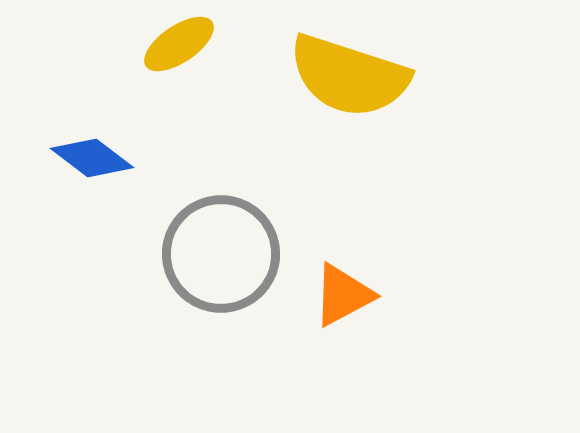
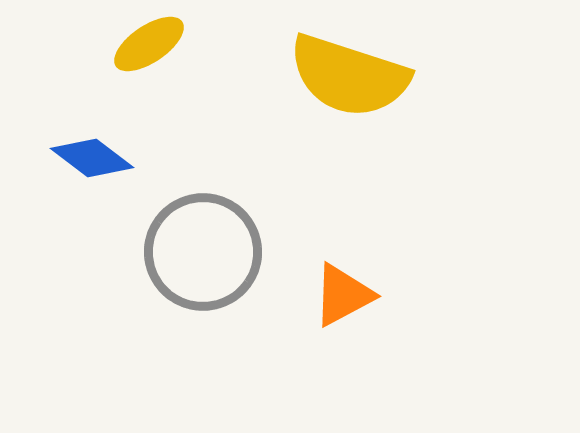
yellow ellipse: moved 30 px left
gray circle: moved 18 px left, 2 px up
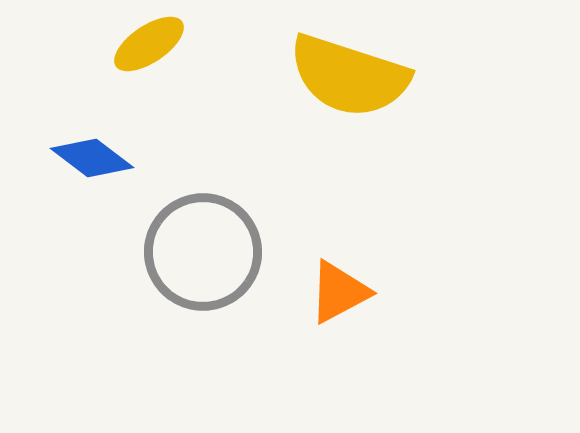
orange triangle: moved 4 px left, 3 px up
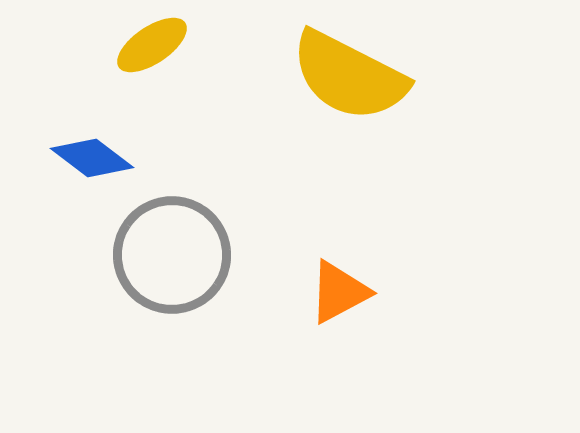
yellow ellipse: moved 3 px right, 1 px down
yellow semicircle: rotated 9 degrees clockwise
gray circle: moved 31 px left, 3 px down
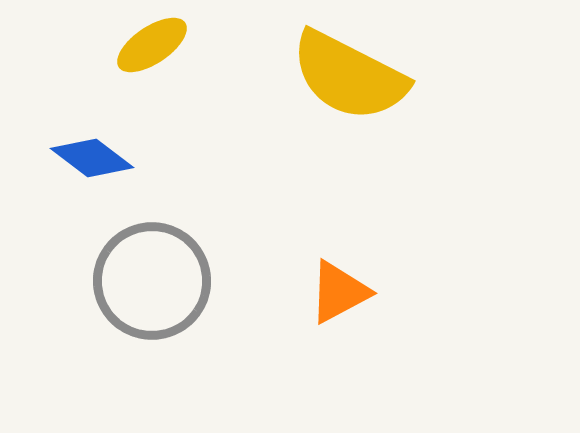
gray circle: moved 20 px left, 26 px down
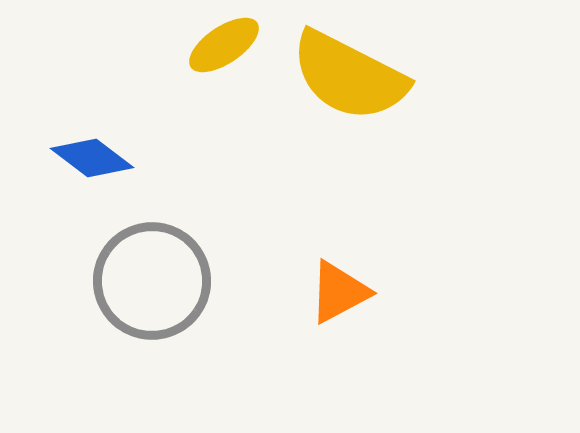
yellow ellipse: moved 72 px right
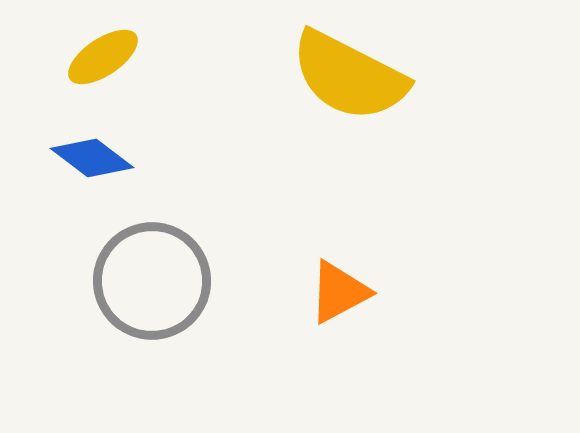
yellow ellipse: moved 121 px left, 12 px down
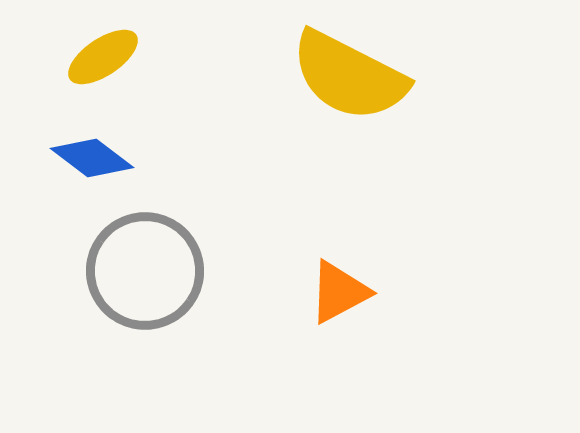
gray circle: moved 7 px left, 10 px up
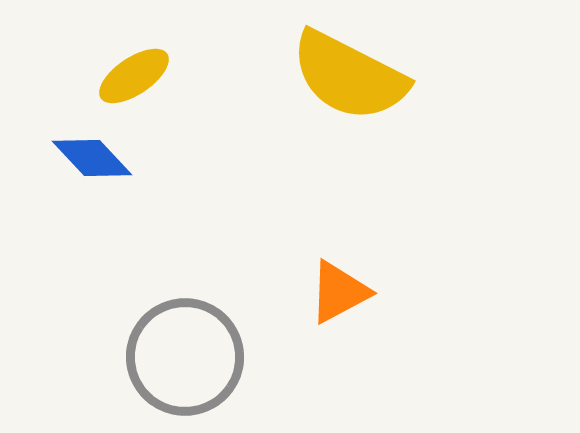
yellow ellipse: moved 31 px right, 19 px down
blue diamond: rotated 10 degrees clockwise
gray circle: moved 40 px right, 86 px down
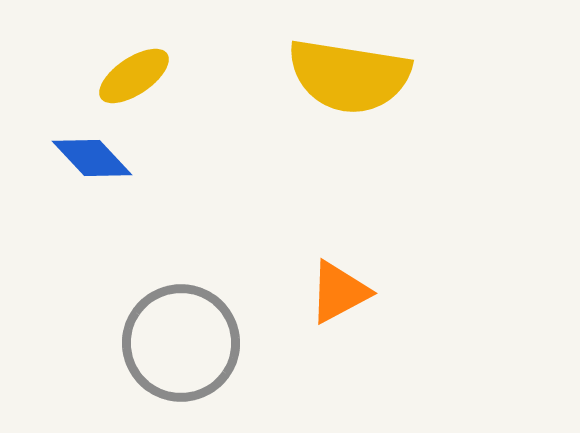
yellow semicircle: rotated 18 degrees counterclockwise
gray circle: moved 4 px left, 14 px up
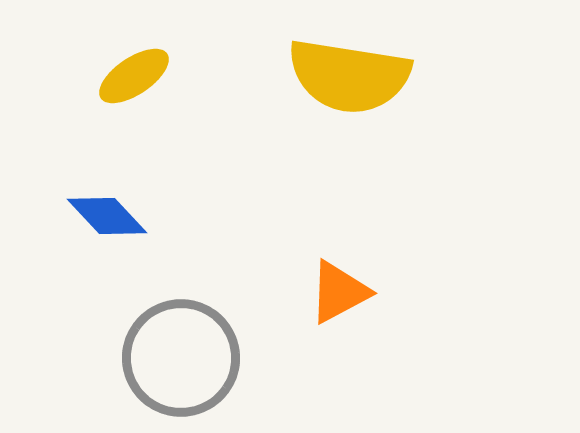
blue diamond: moved 15 px right, 58 px down
gray circle: moved 15 px down
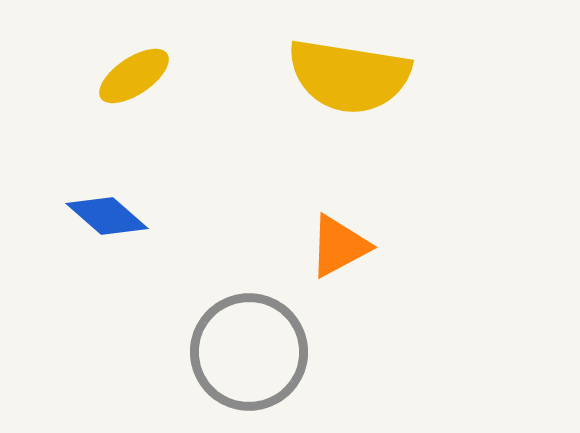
blue diamond: rotated 6 degrees counterclockwise
orange triangle: moved 46 px up
gray circle: moved 68 px right, 6 px up
